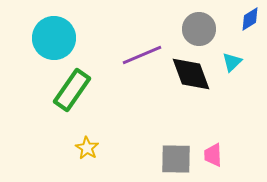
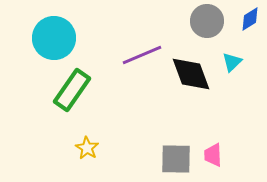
gray circle: moved 8 px right, 8 px up
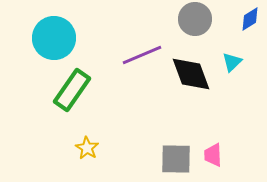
gray circle: moved 12 px left, 2 px up
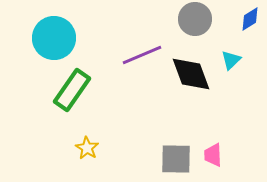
cyan triangle: moved 1 px left, 2 px up
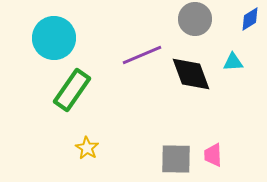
cyan triangle: moved 2 px right, 2 px down; rotated 40 degrees clockwise
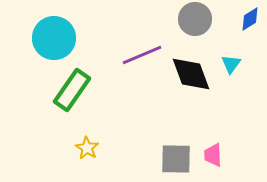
cyan triangle: moved 2 px left, 2 px down; rotated 50 degrees counterclockwise
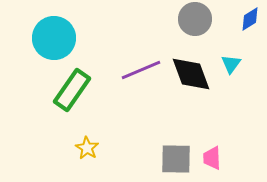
purple line: moved 1 px left, 15 px down
pink trapezoid: moved 1 px left, 3 px down
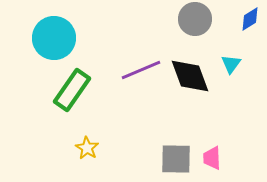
black diamond: moved 1 px left, 2 px down
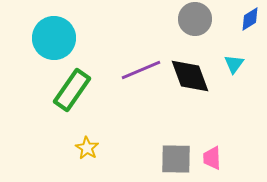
cyan triangle: moved 3 px right
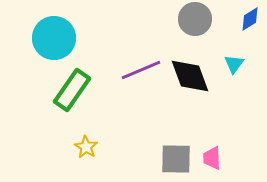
yellow star: moved 1 px left, 1 px up
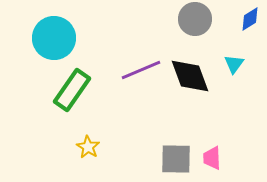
yellow star: moved 2 px right
